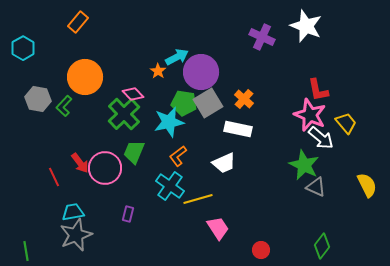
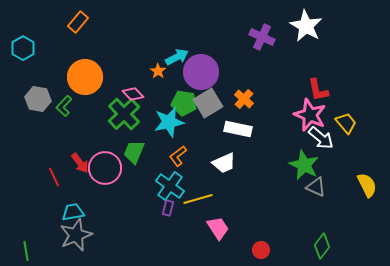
white star: rotated 8 degrees clockwise
purple rectangle: moved 40 px right, 6 px up
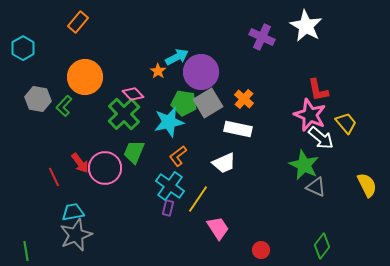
yellow line: rotated 40 degrees counterclockwise
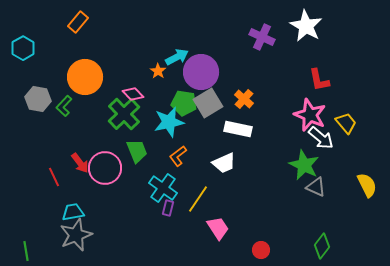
red L-shape: moved 1 px right, 10 px up
green trapezoid: moved 3 px right, 1 px up; rotated 135 degrees clockwise
cyan cross: moved 7 px left, 2 px down
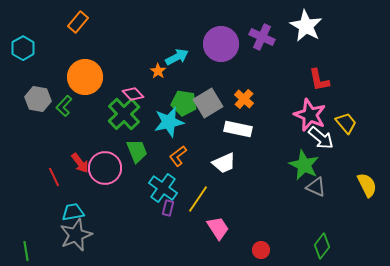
purple circle: moved 20 px right, 28 px up
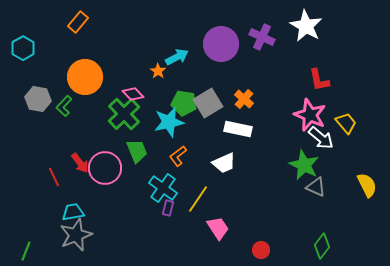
green line: rotated 30 degrees clockwise
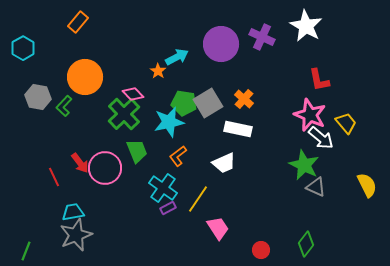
gray hexagon: moved 2 px up
purple rectangle: rotated 49 degrees clockwise
green diamond: moved 16 px left, 2 px up
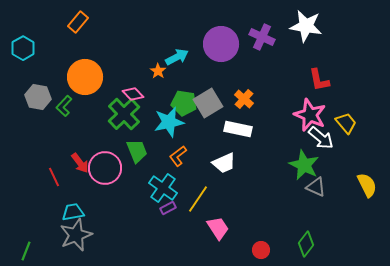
white star: rotated 20 degrees counterclockwise
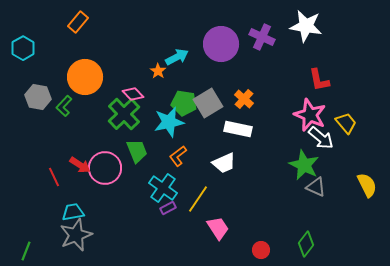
red arrow: moved 2 px down; rotated 20 degrees counterclockwise
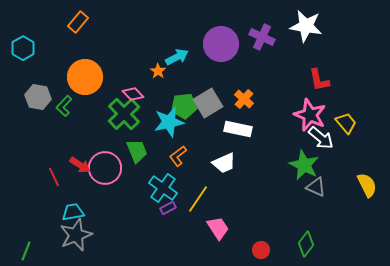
green pentagon: moved 3 px down; rotated 15 degrees counterclockwise
